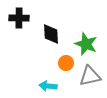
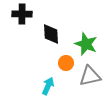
black cross: moved 3 px right, 4 px up
cyan arrow: rotated 108 degrees clockwise
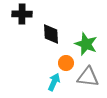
gray triangle: moved 2 px left, 1 px down; rotated 20 degrees clockwise
cyan arrow: moved 6 px right, 4 px up
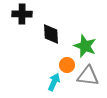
green star: moved 1 px left, 2 px down
orange circle: moved 1 px right, 2 px down
gray triangle: moved 1 px up
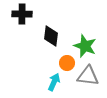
black diamond: moved 2 px down; rotated 10 degrees clockwise
orange circle: moved 2 px up
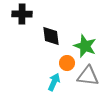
black diamond: rotated 15 degrees counterclockwise
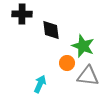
black diamond: moved 6 px up
green star: moved 2 px left
cyan arrow: moved 14 px left, 2 px down
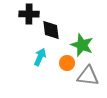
black cross: moved 7 px right
green star: moved 1 px left, 1 px up
cyan arrow: moved 27 px up
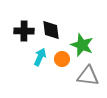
black cross: moved 5 px left, 17 px down
orange circle: moved 5 px left, 4 px up
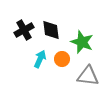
black cross: moved 1 px up; rotated 30 degrees counterclockwise
green star: moved 3 px up
cyan arrow: moved 2 px down
